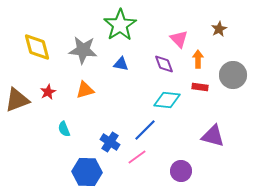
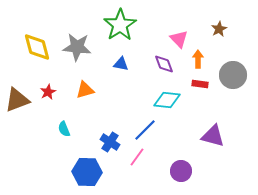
gray star: moved 6 px left, 3 px up
red rectangle: moved 3 px up
pink line: rotated 18 degrees counterclockwise
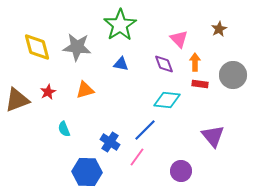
orange arrow: moved 3 px left, 3 px down
purple triangle: rotated 35 degrees clockwise
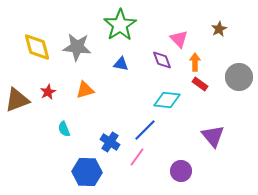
purple diamond: moved 2 px left, 4 px up
gray circle: moved 6 px right, 2 px down
red rectangle: rotated 28 degrees clockwise
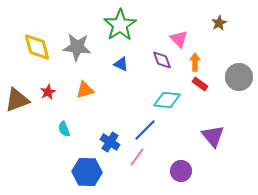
brown star: moved 6 px up
blue triangle: rotated 14 degrees clockwise
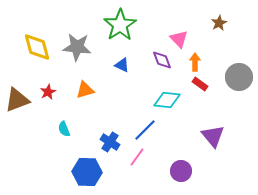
blue triangle: moved 1 px right, 1 px down
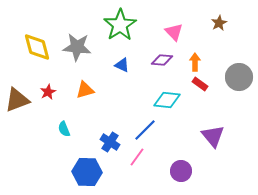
pink triangle: moved 5 px left, 7 px up
purple diamond: rotated 65 degrees counterclockwise
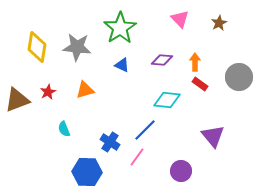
green star: moved 3 px down
pink triangle: moved 6 px right, 13 px up
yellow diamond: rotated 24 degrees clockwise
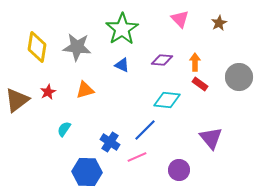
green star: moved 2 px right, 1 px down
brown triangle: rotated 16 degrees counterclockwise
cyan semicircle: rotated 56 degrees clockwise
purple triangle: moved 2 px left, 2 px down
pink line: rotated 30 degrees clockwise
purple circle: moved 2 px left, 1 px up
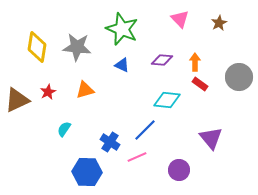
green star: rotated 16 degrees counterclockwise
brown triangle: rotated 12 degrees clockwise
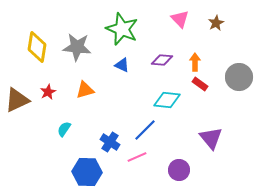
brown star: moved 3 px left
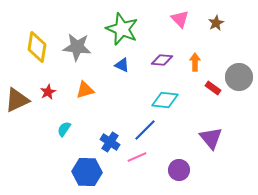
red rectangle: moved 13 px right, 4 px down
cyan diamond: moved 2 px left
